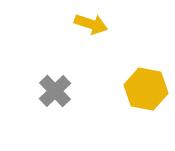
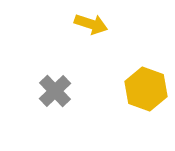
yellow hexagon: rotated 9 degrees clockwise
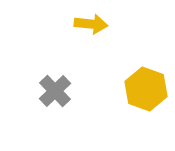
yellow arrow: rotated 12 degrees counterclockwise
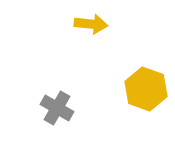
gray cross: moved 2 px right, 17 px down; rotated 16 degrees counterclockwise
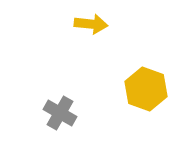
gray cross: moved 3 px right, 5 px down
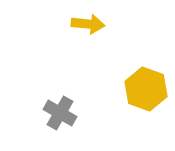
yellow arrow: moved 3 px left
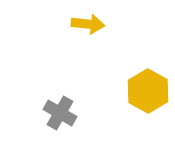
yellow hexagon: moved 2 px right, 2 px down; rotated 9 degrees clockwise
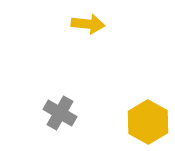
yellow hexagon: moved 31 px down
